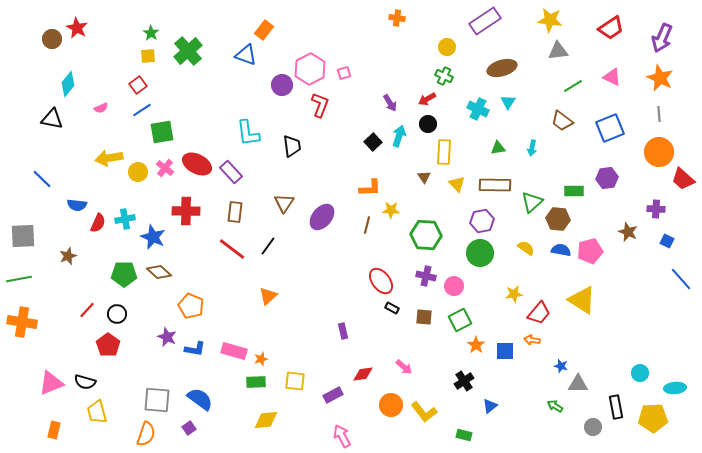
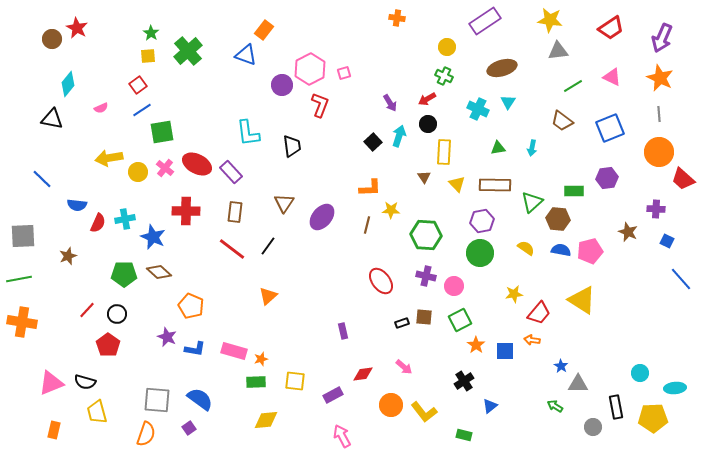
black rectangle at (392, 308): moved 10 px right, 15 px down; rotated 48 degrees counterclockwise
blue star at (561, 366): rotated 16 degrees clockwise
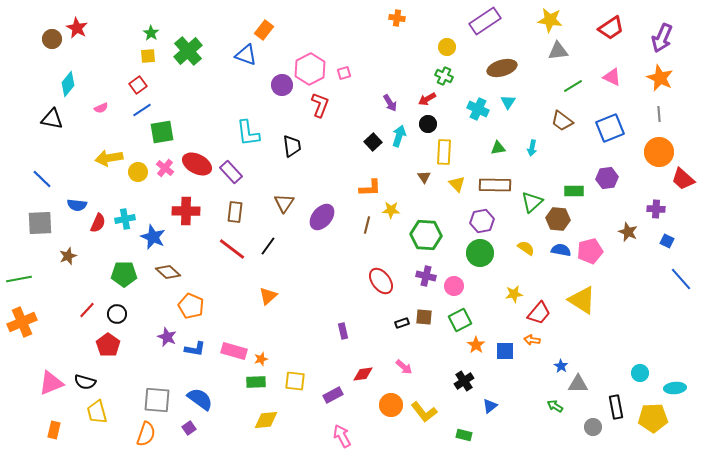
gray square at (23, 236): moved 17 px right, 13 px up
brown diamond at (159, 272): moved 9 px right
orange cross at (22, 322): rotated 32 degrees counterclockwise
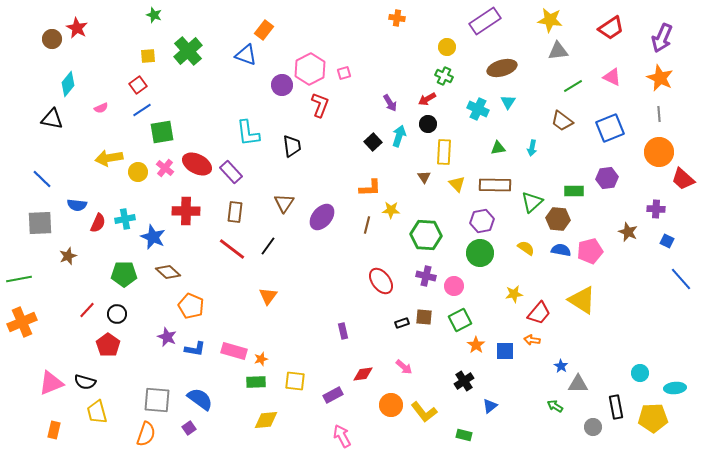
green star at (151, 33): moved 3 px right, 18 px up; rotated 14 degrees counterclockwise
orange triangle at (268, 296): rotated 12 degrees counterclockwise
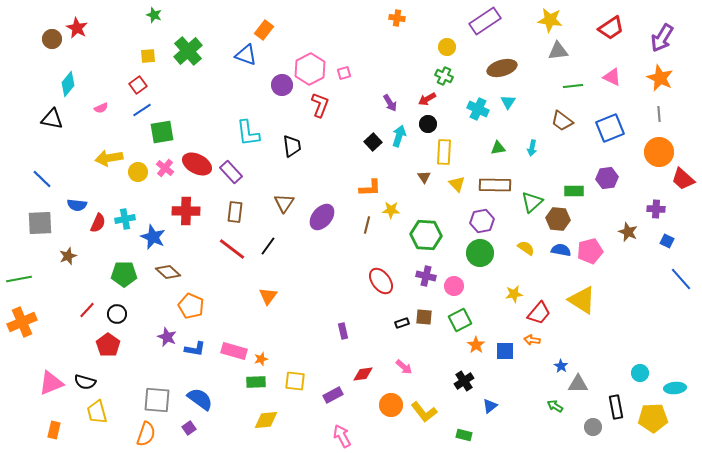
purple arrow at (662, 38): rotated 8 degrees clockwise
green line at (573, 86): rotated 24 degrees clockwise
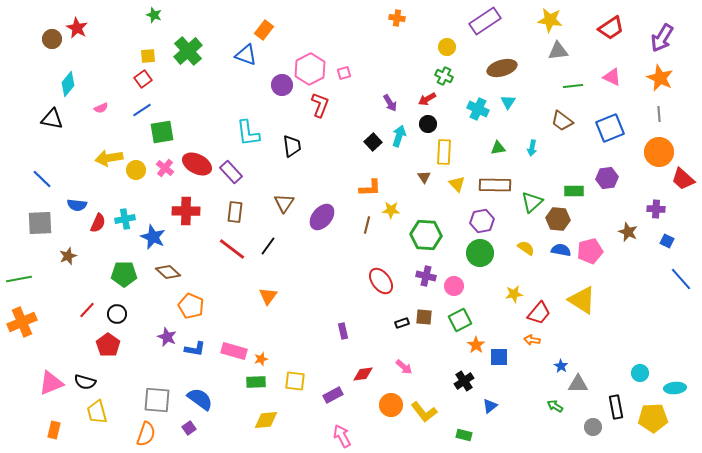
red square at (138, 85): moved 5 px right, 6 px up
yellow circle at (138, 172): moved 2 px left, 2 px up
blue square at (505, 351): moved 6 px left, 6 px down
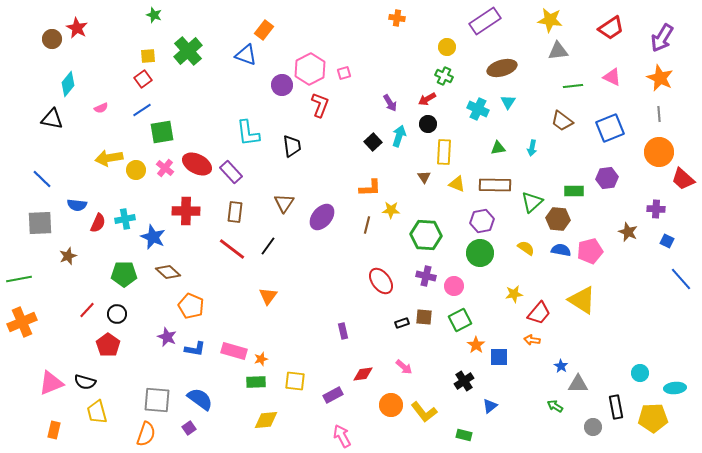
yellow triangle at (457, 184): rotated 24 degrees counterclockwise
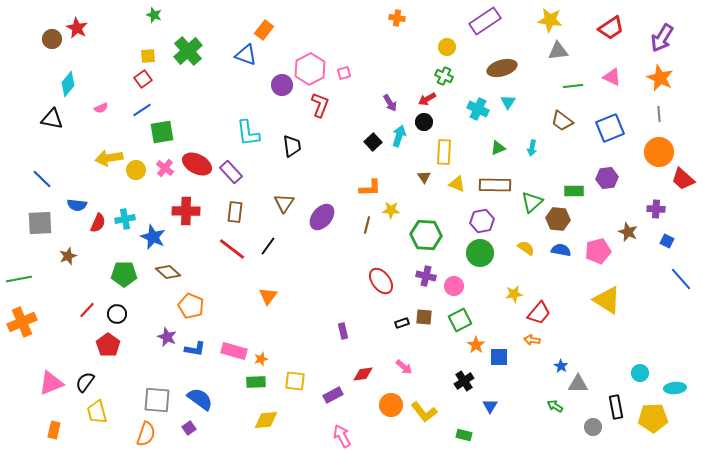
black circle at (428, 124): moved 4 px left, 2 px up
green triangle at (498, 148): rotated 14 degrees counterclockwise
pink pentagon at (590, 251): moved 8 px right
yellow triangle at (582, 300): moved 25 px right
black semicircle at (85, 382): rotated 110 degrees clockwise
blue triangle at (490, 406): rotated 21 degrees counterclockwise
